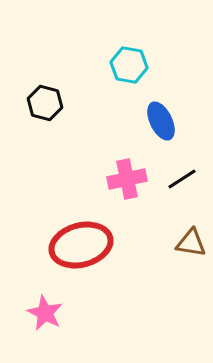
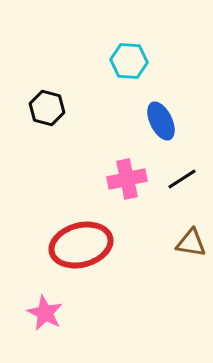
cyan hexagon: moved 4 px up; rotated 6 degrees counterclockwise
black hexagon: moved 2 px right, 5 px down
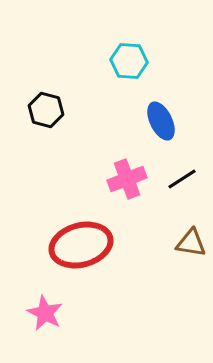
black hexagon: moved 1 px left, 2 px down
pink cross: rotated 9 degrees counterclockwise
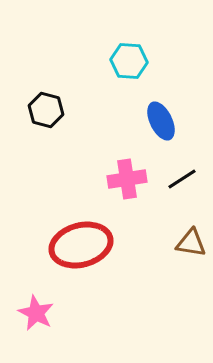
pink cross: rotated 12 degrees clockwise
pink star: moved 9 px left
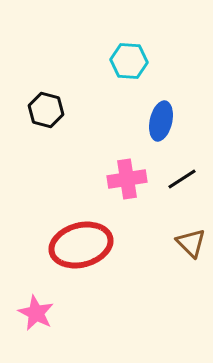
blue ellipse: rotated 39 degrees clockwise
brown triangle: rotated 36 degrees clockwise
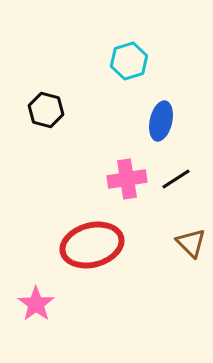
cyan hexagon: rotated 21 degrees counterclockwise
black line: moved 6 px left
red ellipse: moved 11 px right
pink star: moved 9 px up; rotated 9 degrees clockwise
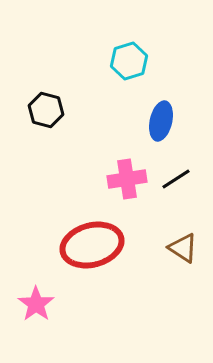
brown triangle: moved 8 px left, 5 px down; rotated 12 degrees counterclockwise
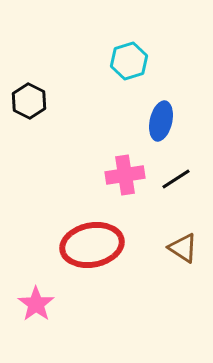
black hexagon: moved 17 px left, 9 px up; rotated 12 degrees clockwise
pink cross: moved 2 px left, 4 px up
red ellipse: rotated 4 degrees clockwise
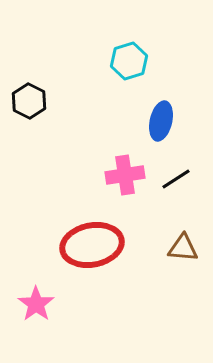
brown triangle: rotated 28 degrees counterclockwise
